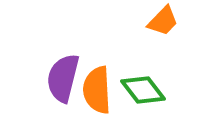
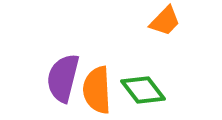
orange trapezoid: moved 2 px right
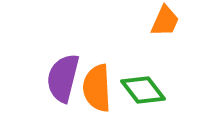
orange trapezoid: rotated 20 degrees counterclockwise
orange semicircle: moved 2 px up
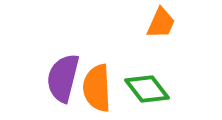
orange trapezoid: moved 4 px left, 2 px down
green diamond: moved 4 px right, 1 px up
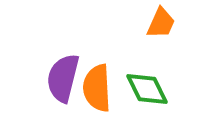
green diamond: rotated 12 degrees clockwise
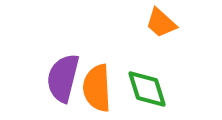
orange trapezoid: rotated 108 degrees clockwise
green diamond: rotated 9 degrees clockwise
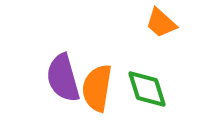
purple semicircle: rotated 30 degrees counterclockwise
orange semicircle: rotated 12 degrees clockwise
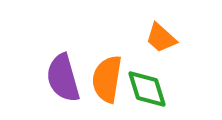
orange trapezoid: moved 15 px down
orange semicircle: moved 10 px right, 9 px up
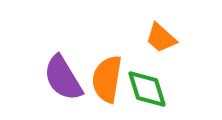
purple semicircle: rotated 15 degrees counterclockwise
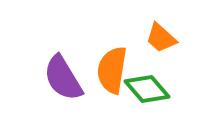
orange semicircle: moved 5 px right, 9 px up
green diamond: rotated 24 degrees counterclockwise
